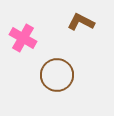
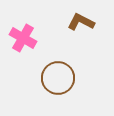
brown circle: moved 1 px right, 3 px down
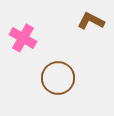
brown L-shape: moved 10 px right, 1 px up
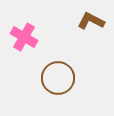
pink cross: moved 1 px right, 1 px up
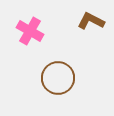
pink cross: moved 6 px right, 6 px up
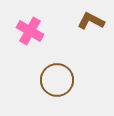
brown circle: moved 1 px left, 2 px down
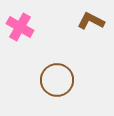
pink cross: moved 10 px left, 4 px up
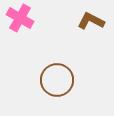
pink cross: moved 9 px up
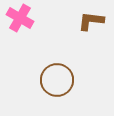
brown L-shape: rotated 20 degrees counterclockwise
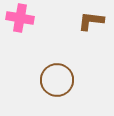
pink cross: rotated 20 degrees counterclockwise
